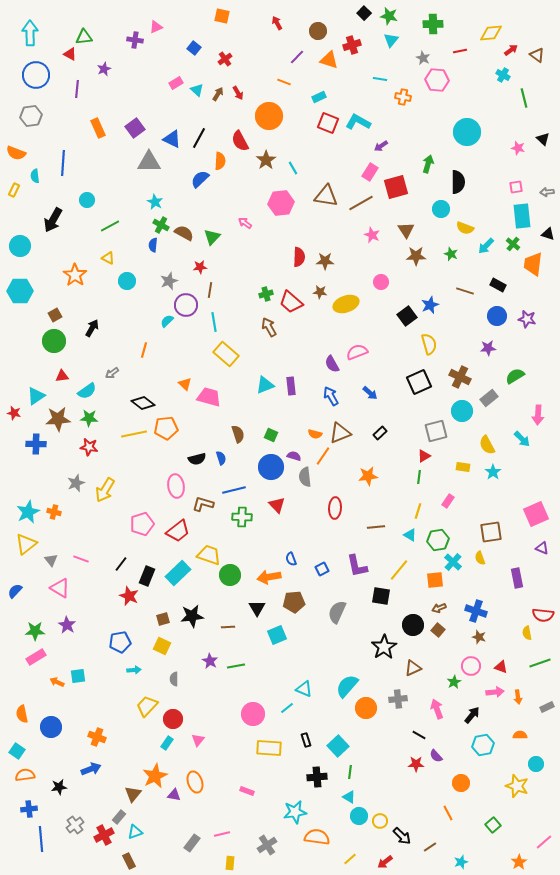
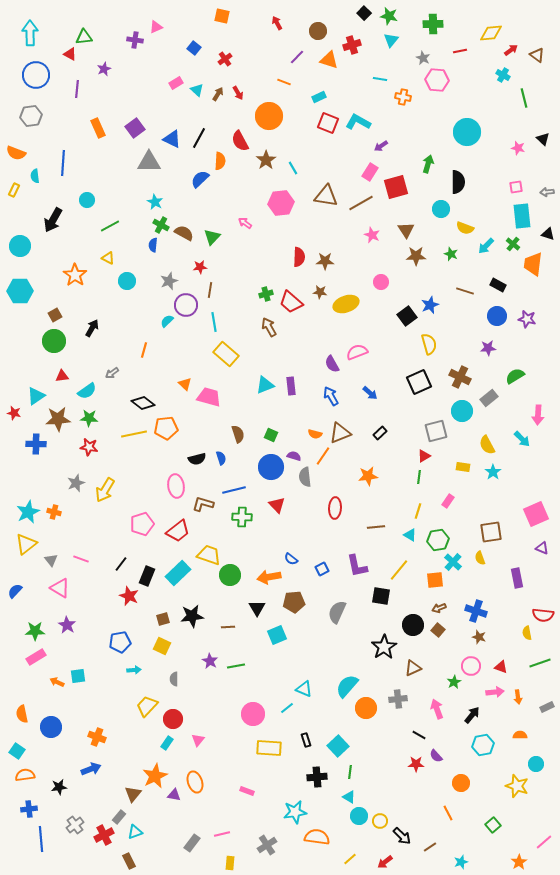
blue semicircle at (291, 559): rotated 32 degrees counterclockwise
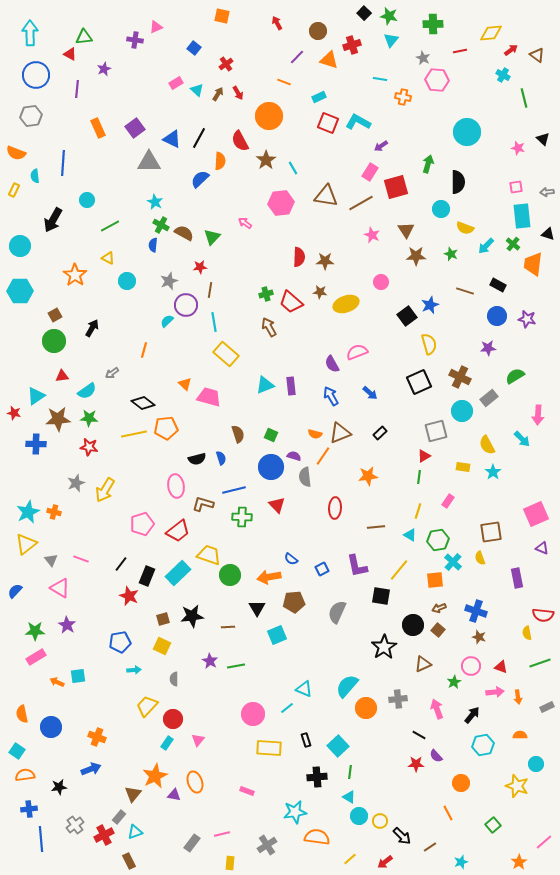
red cross at (225, 59): moved 1 px right, 5 px down
brown triangle at (413, 668): moved 10 px right, 4 px up
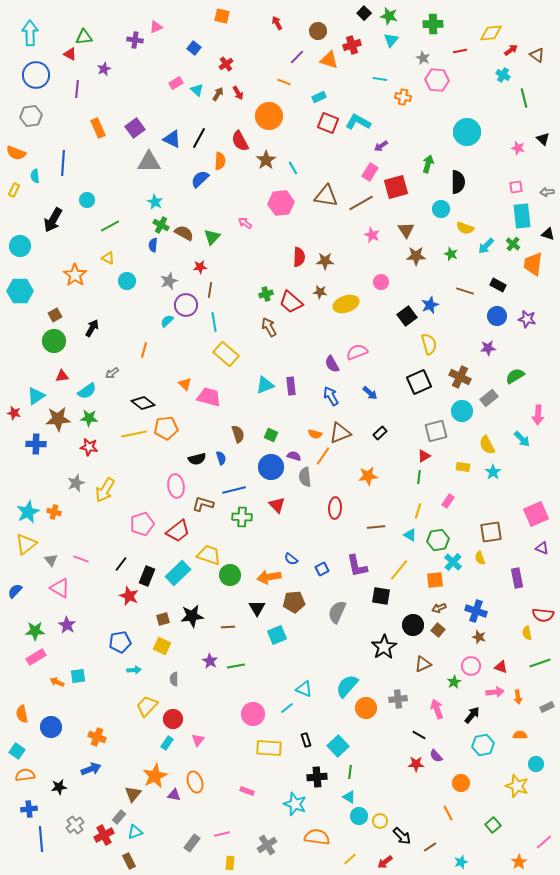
cyan star at (295, 812): moved 8 px up; rotated 30 degrees clockwise
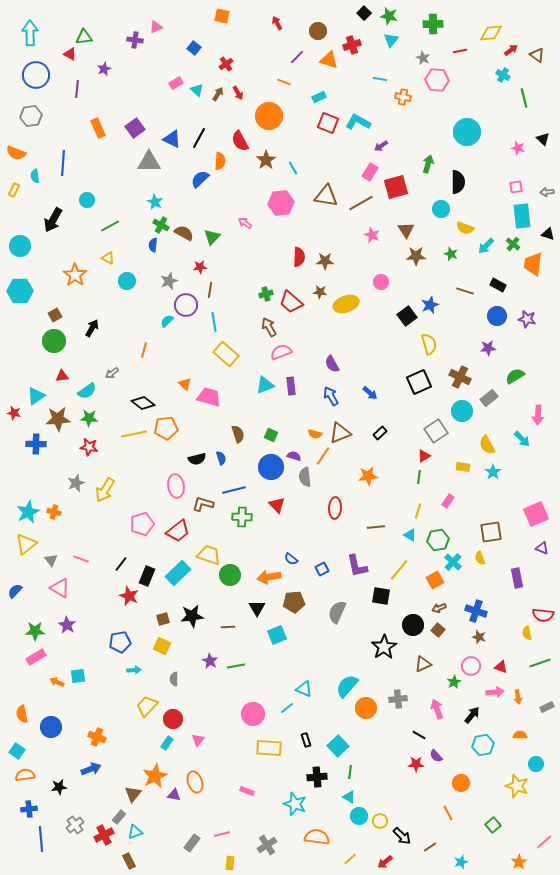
pink semicircle at (357, 352): moved 76 px left
gray square at (436, 431): rotated 20 degrees counterclockwise
orange square at (435, 580): rotated 24 degrees counterclockwise
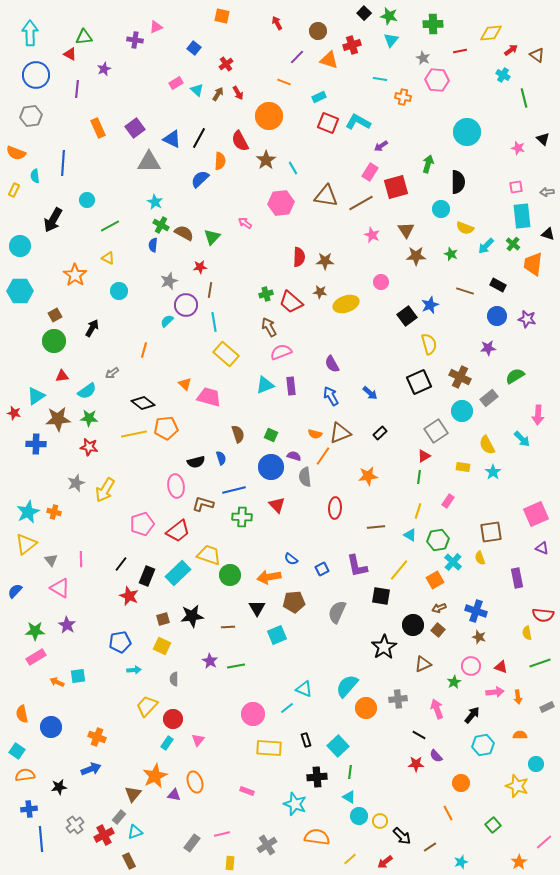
cyan circle at (127, 281): moved 8 px left, 10 px down
black semicircle at (197, 459): moved 1 px left, 3 px down
pink line at (81, 559): rotated 70 degrees clockwise
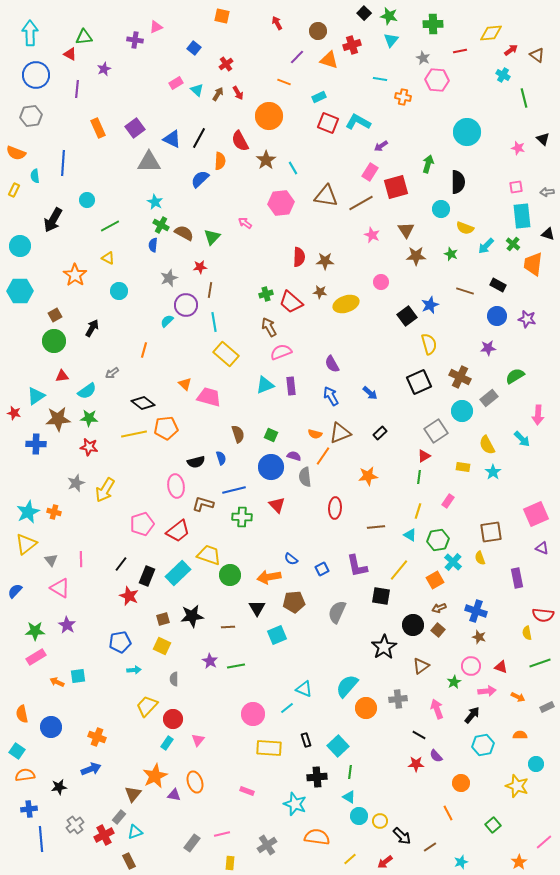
gray star at (169, 281): moved 3 px up
brown triangle at (423, 664): moved 2 px left, 2 px down; rotated 12 degrees counterclockwise
pink arrow at (495, 692): moved 8 px left, 1 px up
orange arrow at (518, 697): rotated 56 degrees counterclockwise
